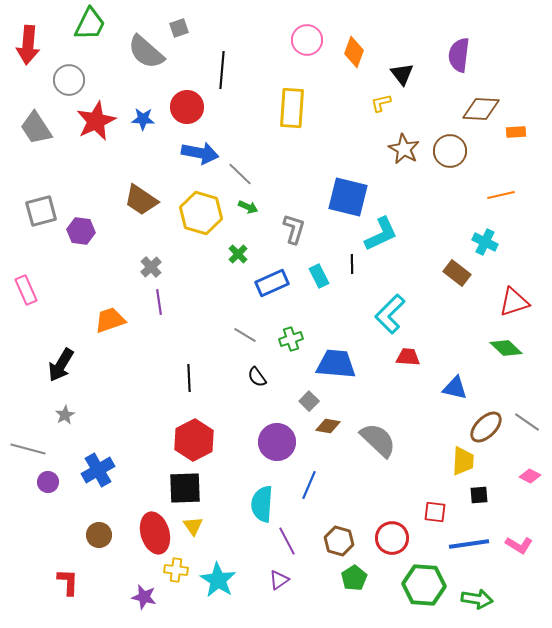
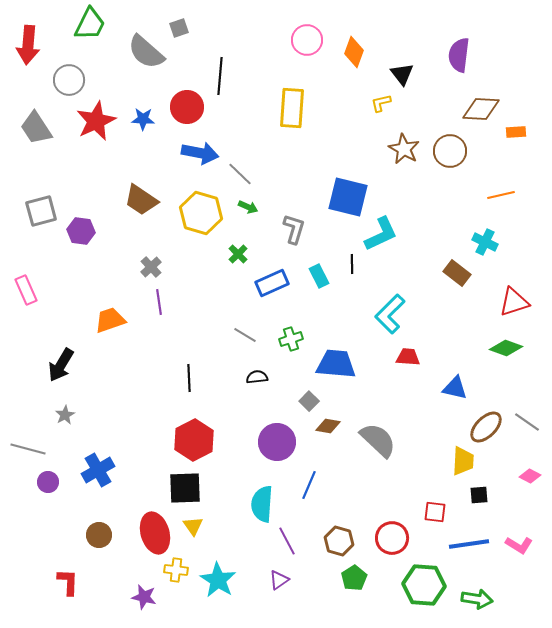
black line at (222, 70): moved 2 px left, 6 px down
green diamond at (506, 348): rotated 24 degrees counterclockwise
black semicircle at (257, 377): rotated 120 degrees clockwise
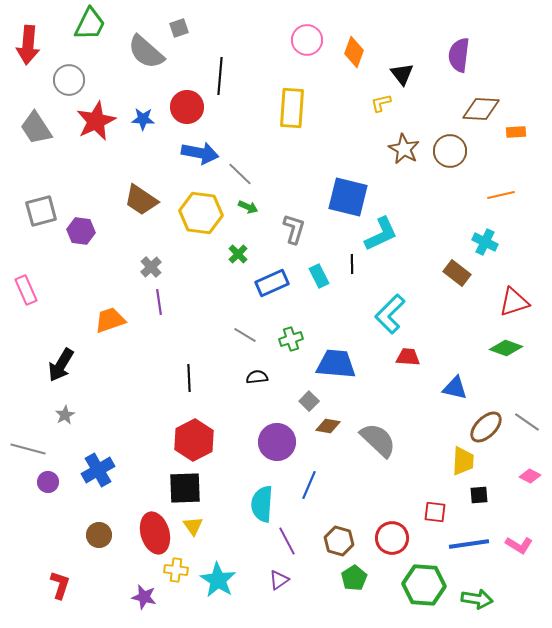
yellow hexagon at (201, 213): rotated 9 degrees counterclockwise
red L-shape at (68, 582): moved 8 px left, 3 px down; rotated 16 degrees clockwise
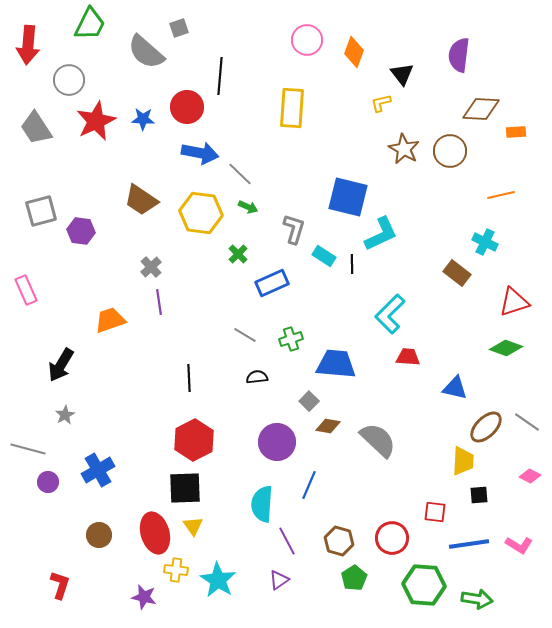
cyan rectangle at (319, 276): moved 5 px right, 20 px up; rotated 30 degrees counterclockwise
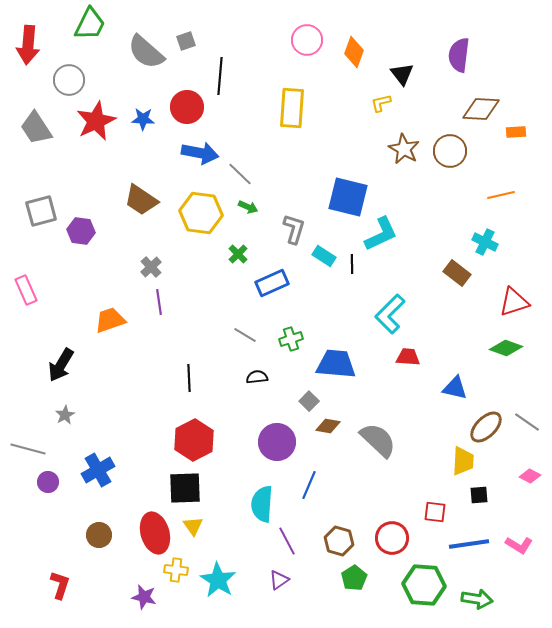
gray square at (179, 28): moved 7 px right, 13 px down
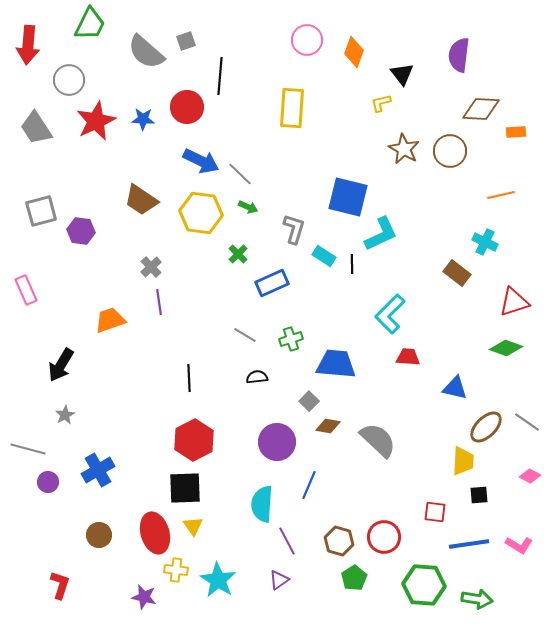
blue arrow at (200, 153): moved 1 px right, 8 px down; rotated 15 degrees clockwise
red circle at (392, 538): moved 8 px left, 1 px up
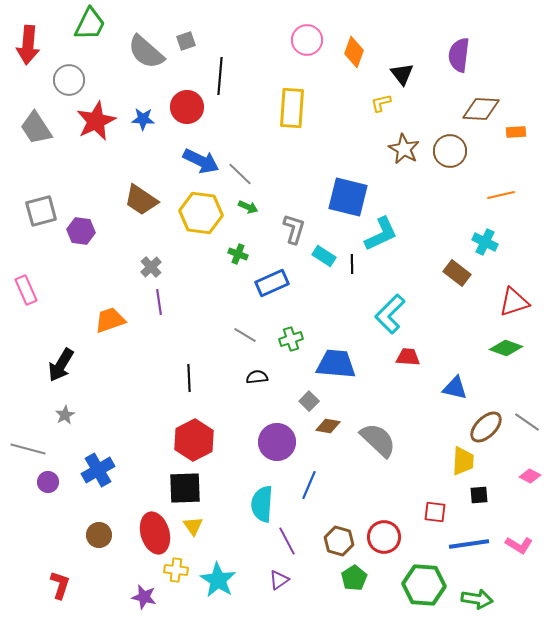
green cross at (238, 254): rotated 24 degrees counterclockwise
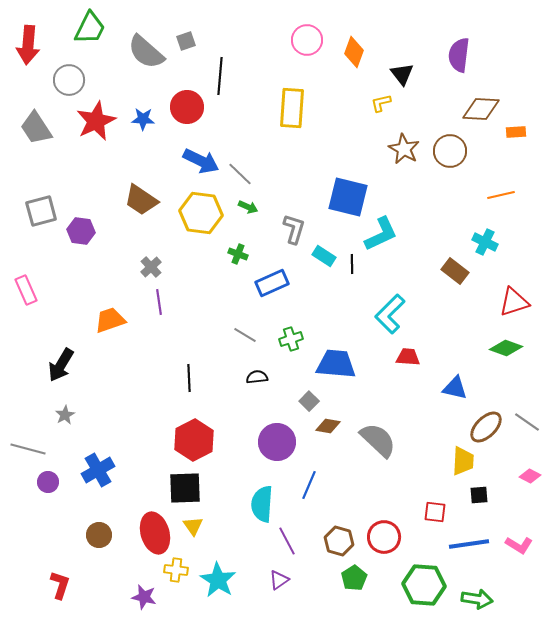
green trapezoid at (90, 24): moved 4 px down
brown rectangle at (457, 273): moved 2 px left, 2 px up
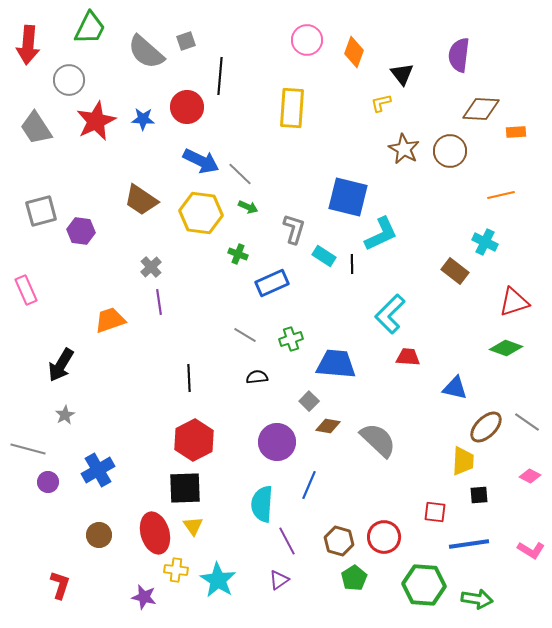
pink L-shape at (519, 545): moved 12 px right, 5 px down
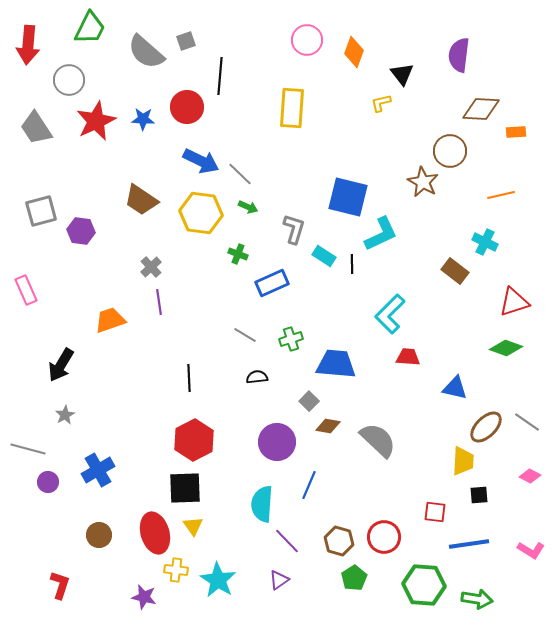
brown star at (404, 149): moved 19 px right, 33 px down
purple line at (287, 541): rotated 16 degrees counterclockwise
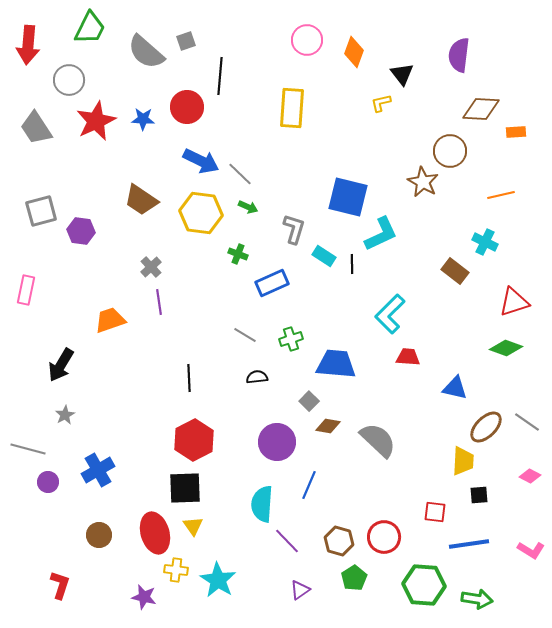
pink rectangle at (26, 290): rotated 36 degrees clockwise
purple triangle at (279, 580): moved 21 px right, 10 px down
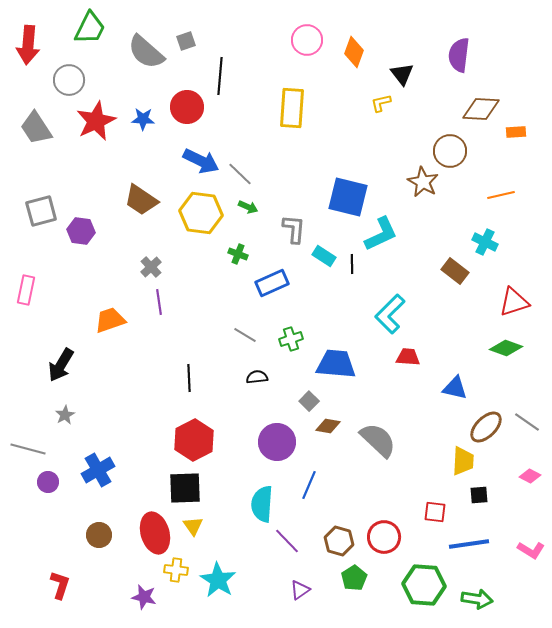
gray L-shape at (294, 229): rotated 12 degrees counterclockwise
